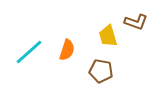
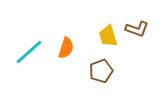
brown L-shape: moved 1 px right, 7 px down
orange semicircle: moved 1 px left, 2 px up
brown pentagon: rotated 30 degrees counterclockwise
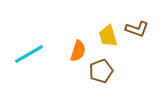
orange semicircle: moved 12 px right, 3 px down
cyan line: moved 2 px down; rotated 12 degrees clockwise
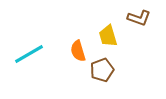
brown L-shape: moved 2 px right, 11 px up
orange semicircle: rotated 145 degrees clockwise
brown pentagon: moved 1 px right, 1 px up
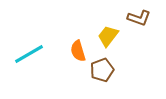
yellow trapezoid: rotated 55 degrees clockwise
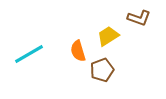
yellow trapezoid: rotated 20 degrees clockwise
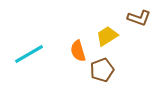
yellow trapezoid: moved 1 px left
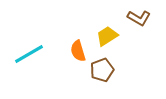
brown L-shape: rotated 10 degrees clockwise
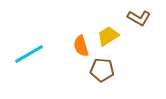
yellow trapezoid: moved 1 px right
orange semicircle: moved 3 px right, 5 px up
brown pentagon: rotated 25 degrees clockwise
